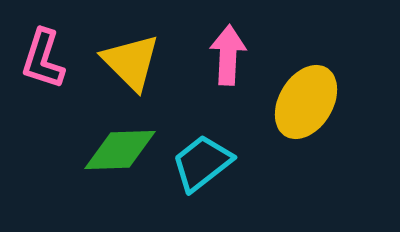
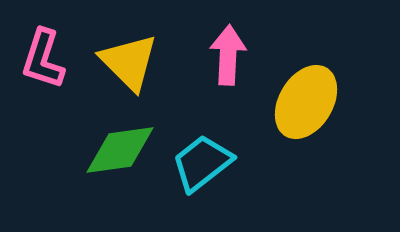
yellow triangle: moved 2 px left
green diamond: rotated 6 degrees counterclockwise
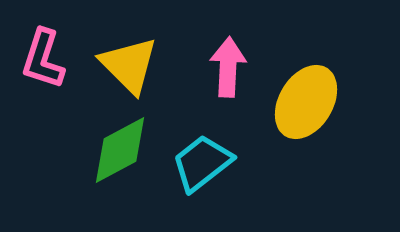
pink arrow: moved 12 px down
yellow triangle: moved 3 px down
green diamond: rotated 20 degrees counterclockwise
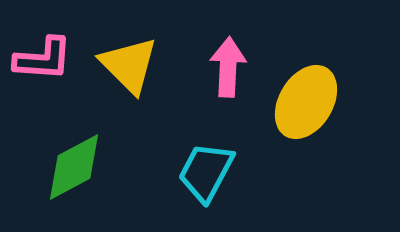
pink L-shape: rotated 104 degrees counterclockwise
green diamond: moved 46 px left, 17 px down
cyan trapezoid: moved 4 px right, 9 px down; rotated 24 degrees counterclockwise
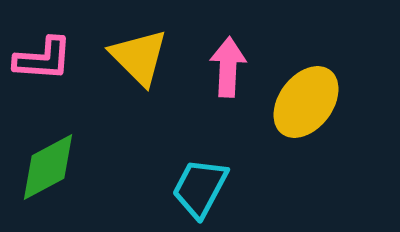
yellow triangle: moved 10 px right, 8 px up
yellow ellipse: rotated 6 degrees clockwise
green diamond: moved 26 px left
cyan trapezoid: moved 6 px left, 16 px down
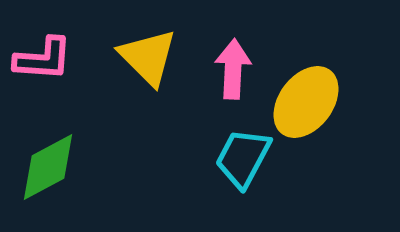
yellow triangle: moved 9 px right
pink arrow: moved 5 px right, 2 px down
cyan trapezoid: moved 43 px right, 30 px up
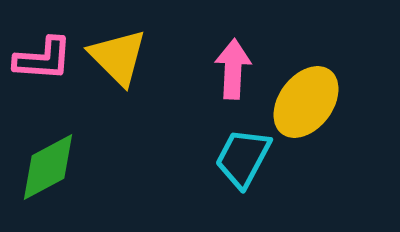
yellow triangle: moved 30 px left
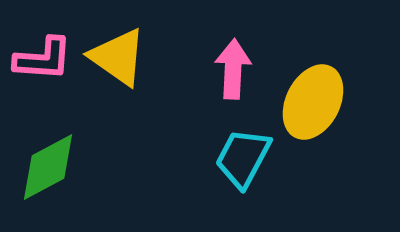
yellow triangle: rotated 10 degrees counterclockwise
yellow ellipse: moved 7 px right; rotated 10 degrees counterclockwise
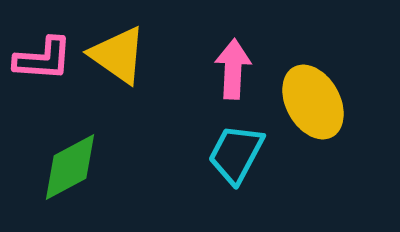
yellow triangle: moved 2 px up
yellow ellipse: rotated 56 degrees counterclockwise
cyan trapezoid: moved 7 px left, 4 px up
green diamond: moved 22 px right
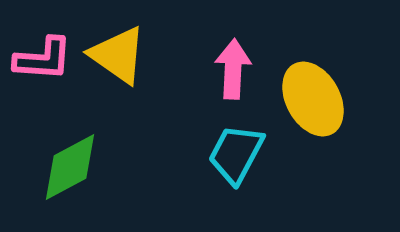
yellow ellipse: moved 3 px up
